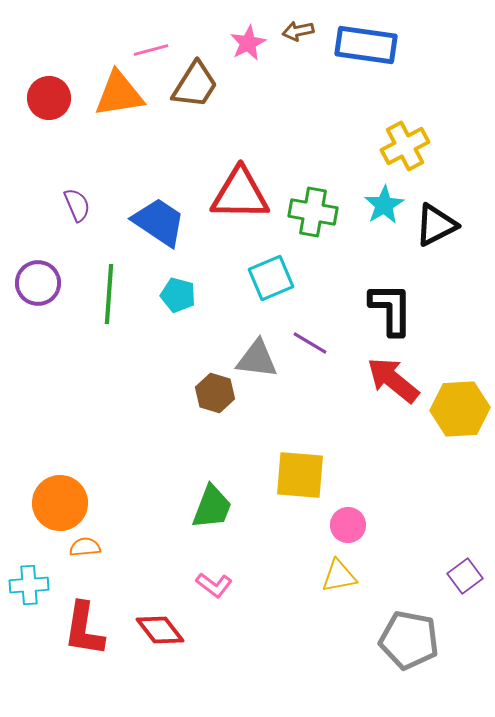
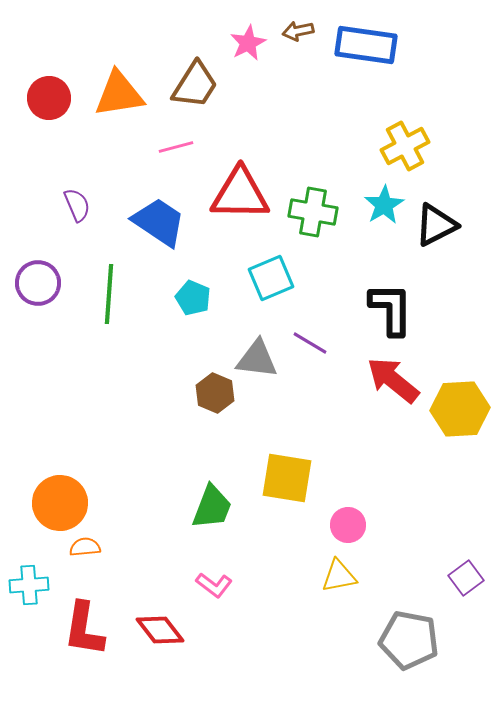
pink line: moved 25 px right, 97 px down
cyan pentagon: moved 15 px right, 3 px down; rotated 8 degrees clockwise
brown hexagon: rotated 6 degrees clockwise
yellow square: moved 13 px left, 3 px down; rotated 4 degrees clockwise
purple square: moved 1 px right, 2 px down
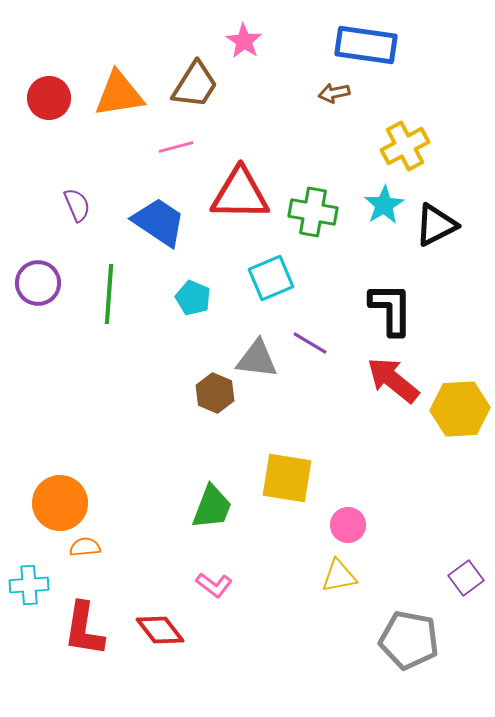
brown arrow: moved 36 px right, 62 px down
pink star: moved 4 px left, 2 px up; rotated 12 degrees counterclockwise
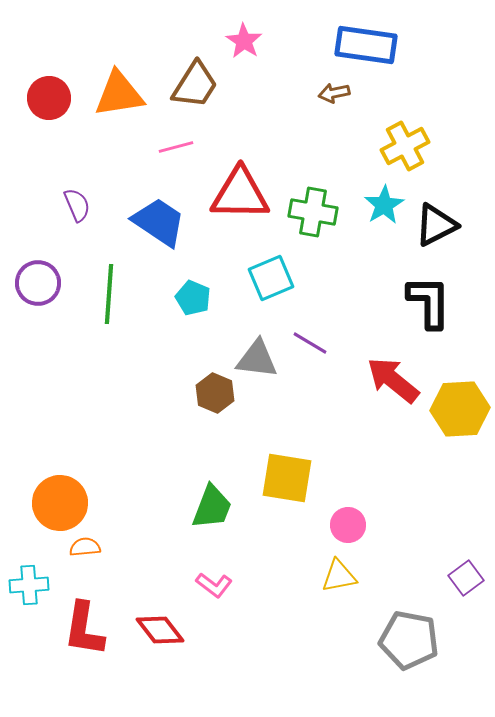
black L-shape: moved 38 px right, 7 px up
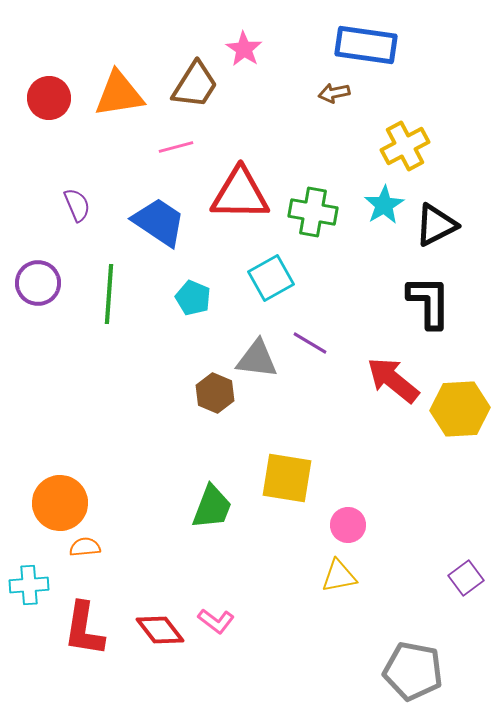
pink star: moved 8 px down
cyan square: rotated 6 degrees counterclockwise
pink L-shape: moved 2 px right, 36 px down
gray pentagon: moved 4 px right, 31 px down
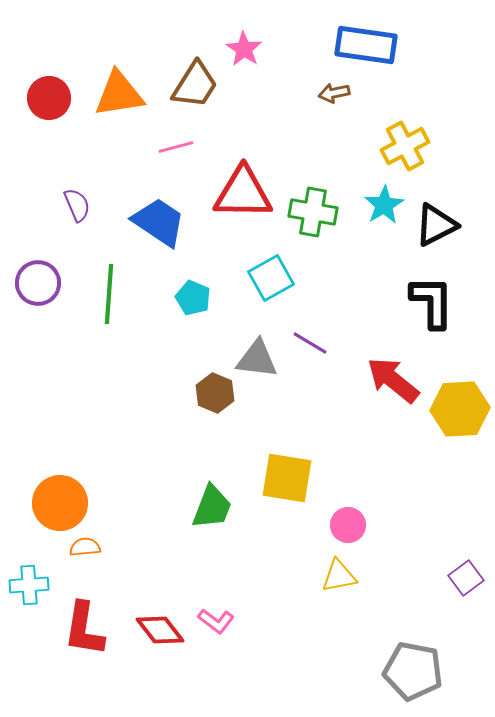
red triangle: moved 3 px right, 1 px up
black L-shape: moved 3 px right
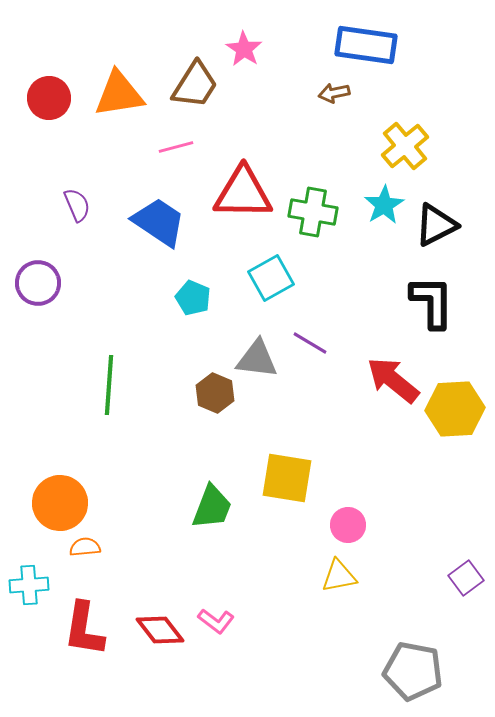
yellow cross: rotated 12 degrees counterclockwise
green line: moved 91 px down
yellow hexagon: moved 5 px left
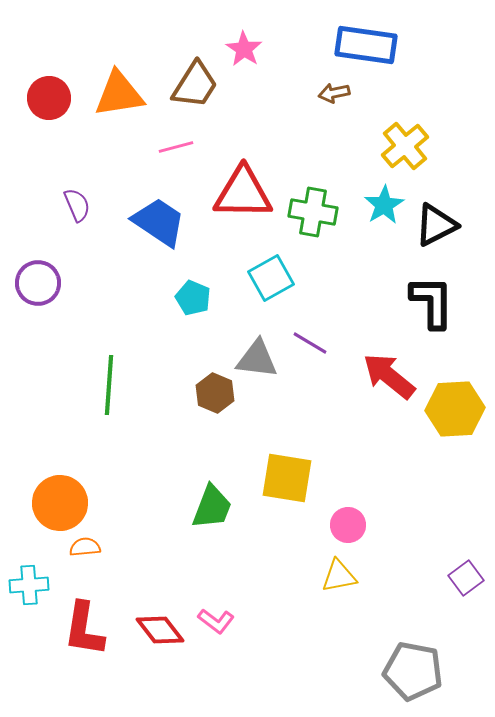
red arrow: moved 4 px left, 4 px up
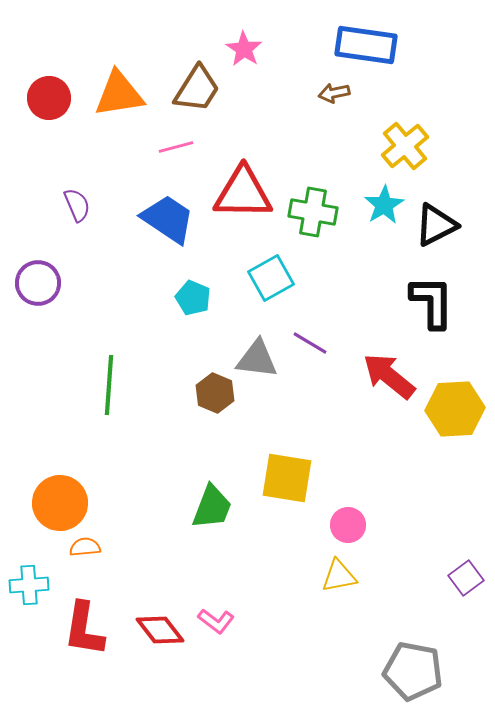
brown trapezoid: moved 2 px right, 4 px down
blue trapezoid: moved 9 px right, 3 px up
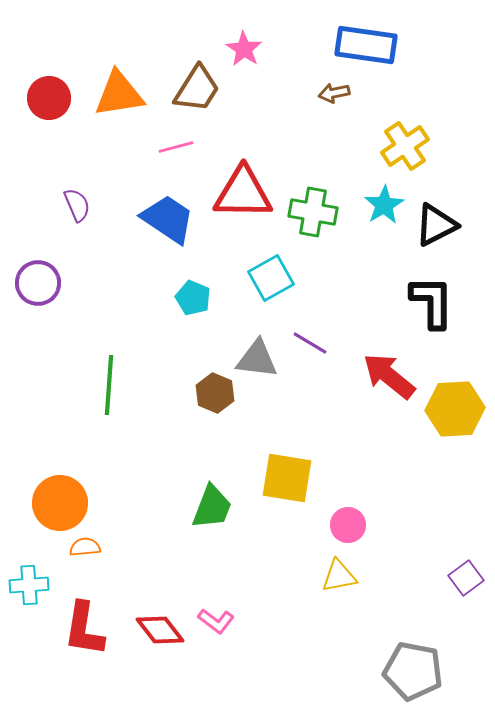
yellow cross: rotated 6 degrees clockwise
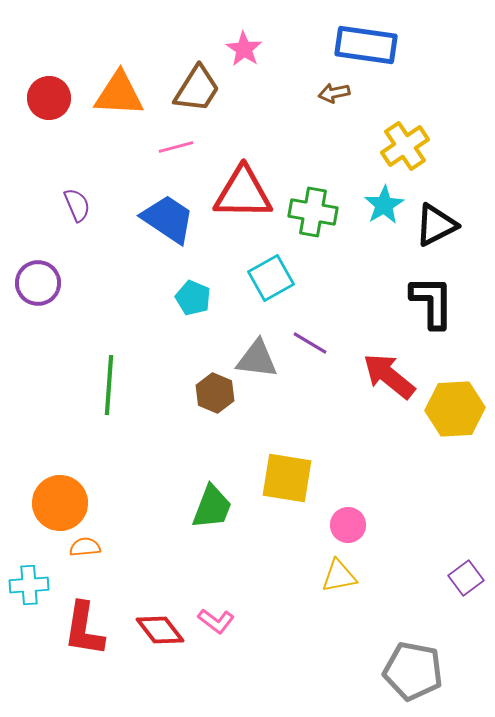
orange triangle: rotated 12 degrees clockwise
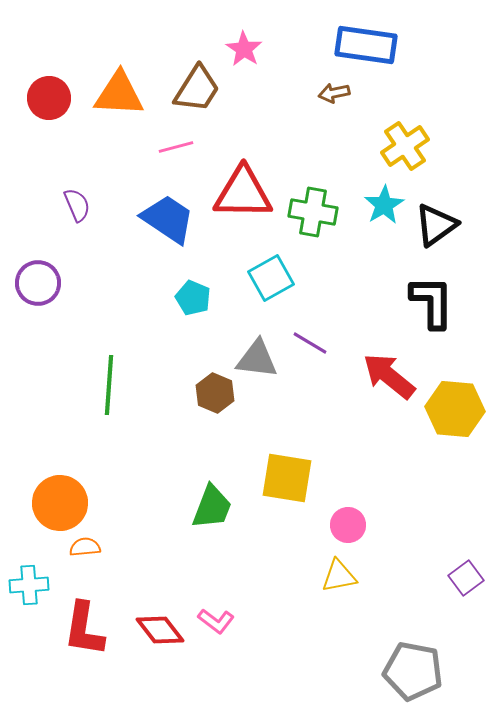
black triangle: rotated 9 degrees counterclockwise
yellow hexagon: rotated 8 degrees clockwise
